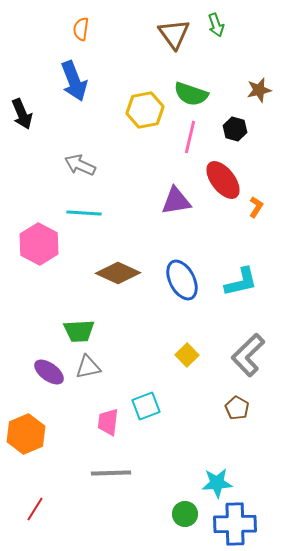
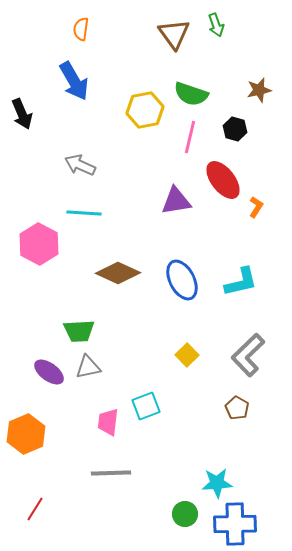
blue arrow: rotated 9 degrees counterclockwise
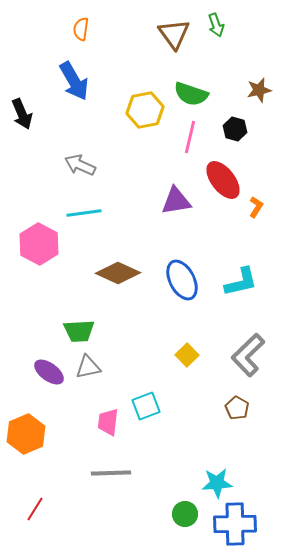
cyan line: rotated 12 degrees counterclockwise
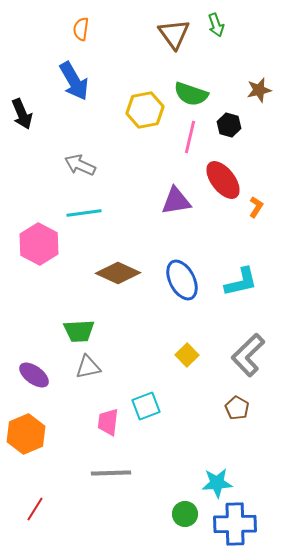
black hexagon: moved 6 px left, 4 px up
purple ellipse: moved 15 px left, 3 px down
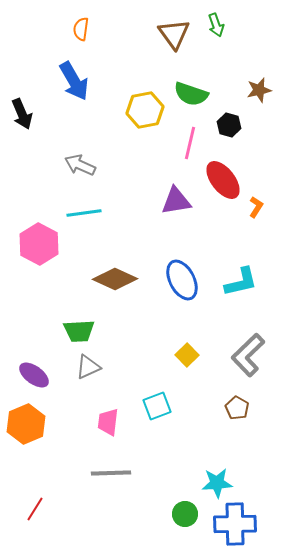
pink line: moved 6 px down
brown diamond: moved 3 px left, 6 px down
gray triangle: rotated 12 degrees counterclockwise
cyan square: moved 11 px right
orange hexagon: moved 10 px up
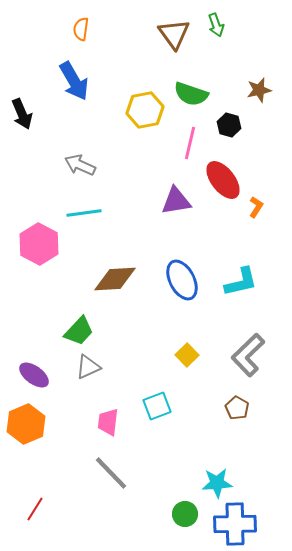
brown diamond: rotated 27 degrees counterclockwise
green trapezoid: rotated 44 degrees counterclockwise
gray line: rotated 48 degrees clockwise
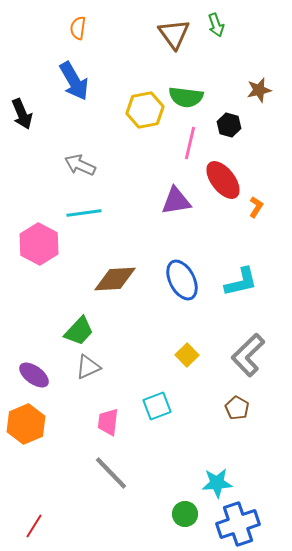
orange semicircle: moved 3 px left, 1 px up
green semicircle: moved 5 px left, 3 px down; rotated 12 degrees counterclockwise
red line: moved 1 px left, 17 px down
blue cross: moved 3 px right; rotated 18 degrees counterclockwise
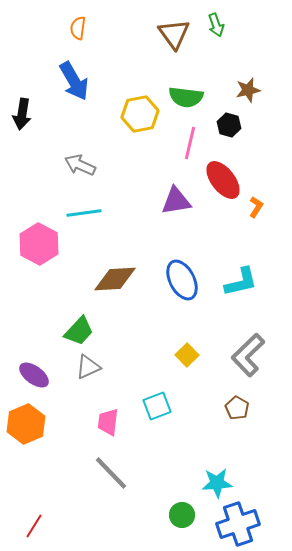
brown star: moved 11 px left
yellow hexagon: moved 5 px left, 4 px down
black arrow: rotated 32 degrees clockwise
green circle: moved 3 px left, 1 px down
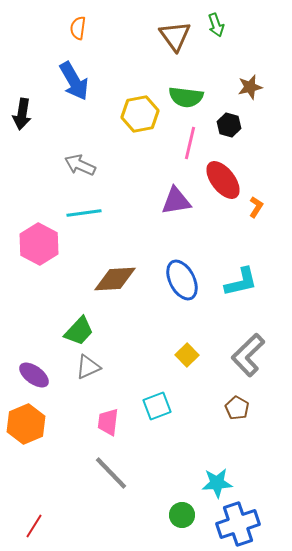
brown triangle: moved 1 px right, 2 px down
brown star: moved 2 px right, 3 px up
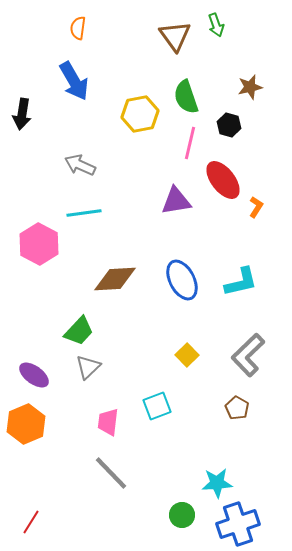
green semicircle: rotated 64 degrees clockwise
gray triangle: rotated 20 degrees counterclockwise
red line: moved 3 px left, 4 px up
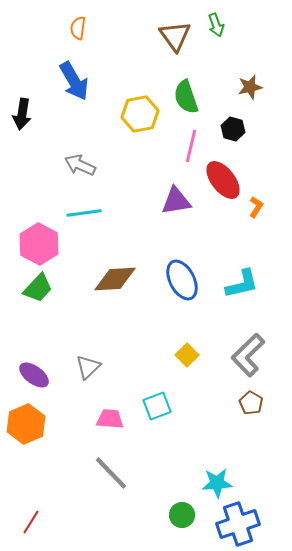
black hexagon: moved 4 px right, 4 px down
pink line: moved 1 px right, 3 px down
cyan L-shape: moved 1 px right, 2 px down
green trapezoid: moved 41 px left, 43 px up
brown pentagon: moved 14 px right, 5 px up
pink trapezoid: moved 2 px right, 3 px up; rotated 88 degrees clockwise
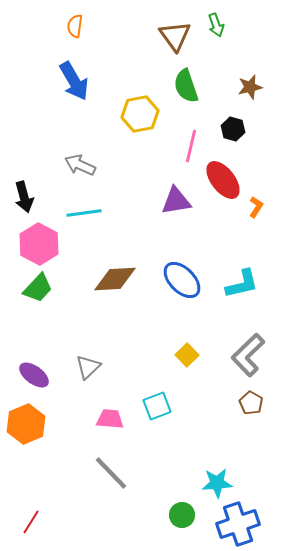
orange semicircle: moved 3 px left, 2 px up
green semicircle: moved 11 px up
black arrow: moved 2 px right, 83 px down; rotated 24 degrees counterclockwise
blue ellipse: rotated 18 degrees counterclockwise
